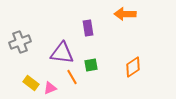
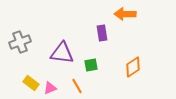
purple rectangle: moved 14 px right, 5 px down
orange line: moved 5 px right, 9 px down
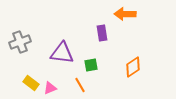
orange line: moved 3 px right, 1 px up
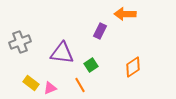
purple rectangle: moved 2 px left, 2 px up; rotated 35 degrees clockwise
green square: rotated 24 degrees counterclockwise
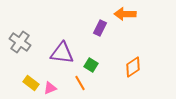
purple rectangle: moved 3 px up
gray cross: rotated 35 degrees counterclockwise
green square: rotated 24 degrees counterclockwise
orange line: moved 2 px up
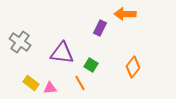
orange diamond: rotated 20 degrees counterclockwise
pink triangle: rotated 16 degrees clockwise
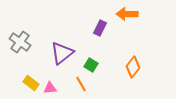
orange arrow: moved 2 px right
purple triangle: rotated 45 degrees counterclockwise
orange line: moved 1 px right, 1 px down
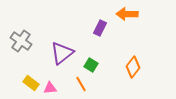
gray cross: moved 1 px right, 1 px up
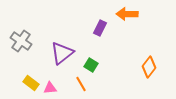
orange diamond: moved 16 px right
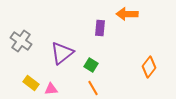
purple rectangle: rotated 21 degrees counterclockwise
orange line: moved 12 px right, 4 px down
pink triangle: moved 1 px right, 1 px down
